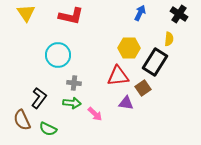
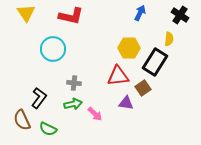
black cross: moved 1 px right, 1 px down
cyan circle: moved 5 px left, 6 px up
green arrow: moved 1 px right, 1 px down; rotated 18 degrees counterclockwise
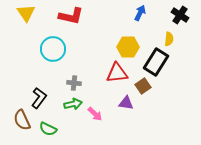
yellow hexagon: moved 1 px left, 1 px up
black rectangle: moved 1 px right
red triangle: moved 1 px left, 3 px up
brown square: moved 2 px up
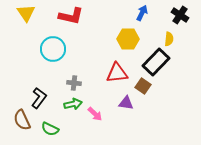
blue arrow: moved 2 px right
yellow hexagon: moved 8 px up
black rectangle: rotated 12 degrees clockwise
brown square: rotated 21 degrees counterclockwise
green semicircle: moved 2 px right
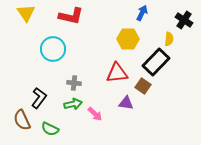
black cross: moved 4 px right, 5 px down
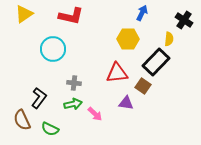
yellow triangle: moved 2 px left, 1 px down; rotated 30 degrees clockwise
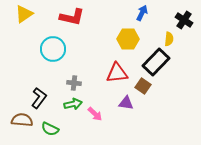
red L-shape: moved 1 px right, 1 px down
brown semicircle: rotated 120 degrees clockwise
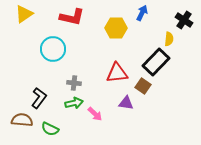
yellow hexagon: moved 12 px left, 11 px up
green arrow: moved 1 px right, 1 px up
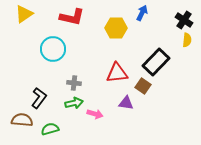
yellow semicircle: moved 18 px right, 1 px down
pink arrow: rotated 28 degrees counterclockwise
green semicircle: rotated 138 degrees clockwise
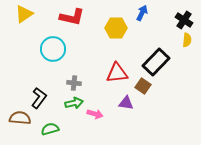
brown semicircle: moved 2 px left, 2 px up
